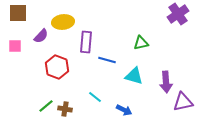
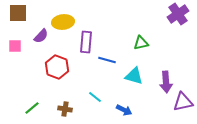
green line: moved 14 px left, 2 px down
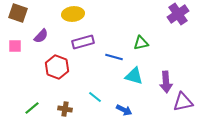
brown square: rotated 18 degrees clockwise
yellow ellipse: moved 10 px right, 8 px up
purple rectangle: moved 3 px left; rotated 70 degrees clockwise
blue line: moved 7 px right, 3 px up
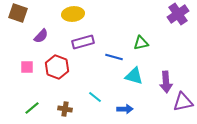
pink square: moved 12 px right, 21 px down
blue arrow: moved 1 px right, 1 px up; rotated 28 degrees counterclockwise
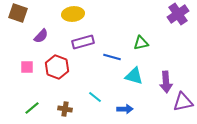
blue line: moved 2 px left
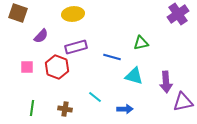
purple rectangle: moved 7 px left, 5 px down
green line: rotated 42 degrees counterclockwise
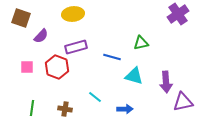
brown square: moved 3 px right, 5 px down
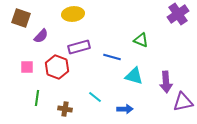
green triangle: moved 3 px up; rotated 35 degrees clockwise
purple rectangle: moved 3 px right
green line: moved 5 px right, 10 px up
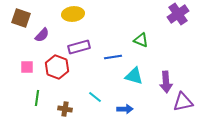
purple semicircle: moved 1 px right, 1 px up
blue line: moved 1 px right; rotated 24 degrees counterclockwise
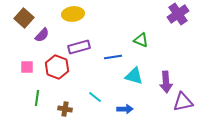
brown square: moved 3 px right; rotated 24 degrees clockwise
